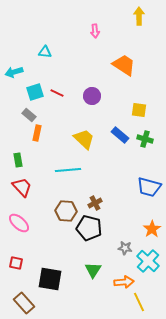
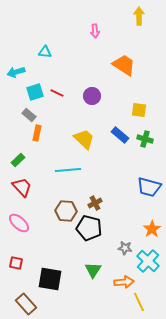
cyan arrow: moved 2 px right
green rectangle: rotated 56 degrees clockwise
brown rectangle: moved 2 px right, 1 px down
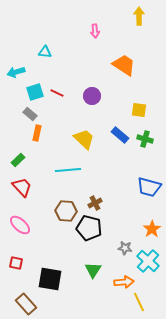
gray rectangle: moved 1 px right, 1 px up
pink ellipse: moved 1 px right, 2 px down
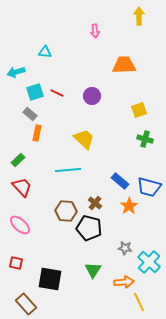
orange trapezoid: rotated 35 degrees counterclockwise
yellow square: rotated 28 degrees counterclockwise
blue rectangle: moved 46 px down
brown cross: rotated 24 degrees counterclockwise
orange star: moved 23 px left, 23 px up
cyan cross: moved 1 px right, 1 px down
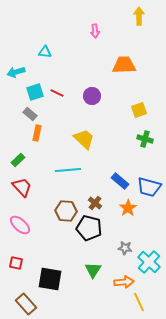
orange star: moved 1 px left, 2 px down
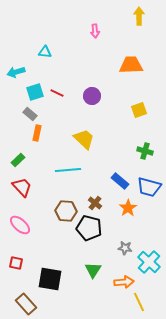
orange trapezoid: moved 7 px right
green cross: moved 12 px down
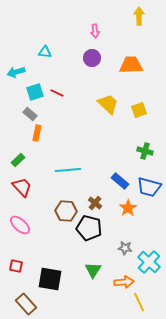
purple circle: moved 38 px up
yellow trapezoid: moved 24 px right, 35 px up
red square: moved 3 px down
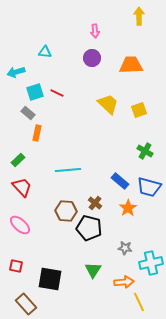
gray rectangle: moved 2 px left, 1 px up
green cross: rotated 14 degrees clockwise
cyan cross: moved 2 px right, 1 px down; rotated 35 degrees clockwise
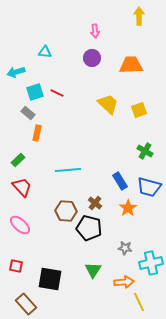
blue rectangle: rotated 18 degrees clockwise
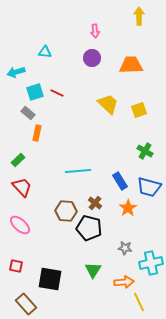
cyan line: moved 10 px right, 1 px down
